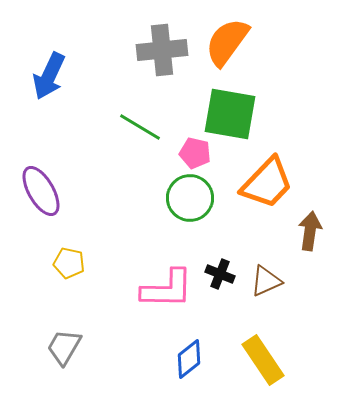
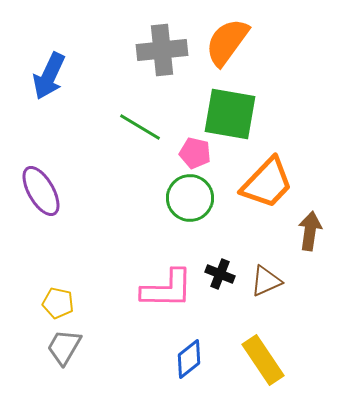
yellow pentagon: moved 11 px left, 40 px down
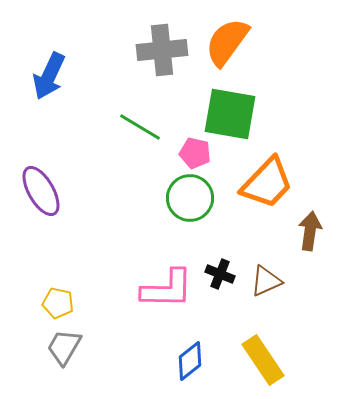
blue diamond: moved 1 px right, 2 px down
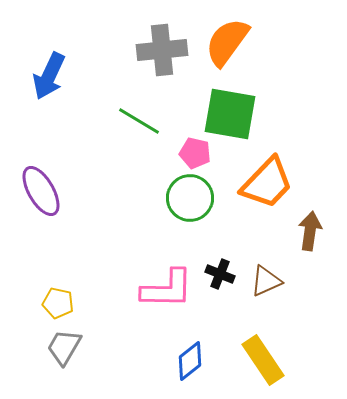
green line: moved 1 px left, 6 px up
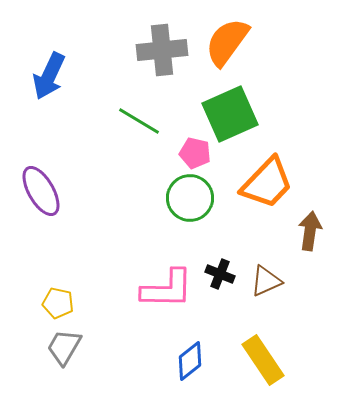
green square: rotated 34 degrees counterclockwise
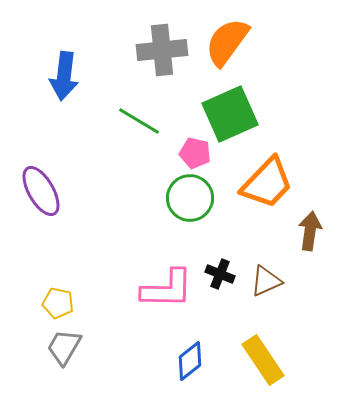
blue arrow: moved 15 px right; rotated 18 degrees counterclockwise
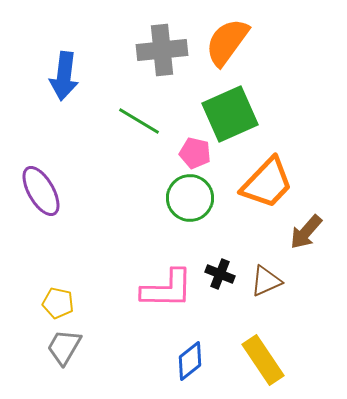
brown arrow: moved 4 px left, 1 px down; rotated 147 degrees counterclockwise
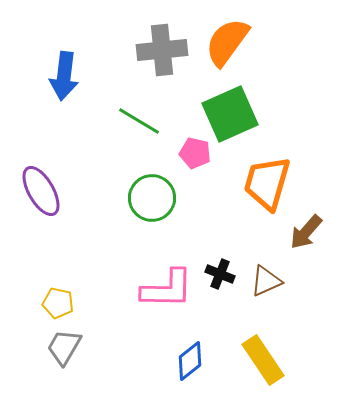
orange trapezoid: rotated 152 degrees clockwise
green circle: moved 38 px left
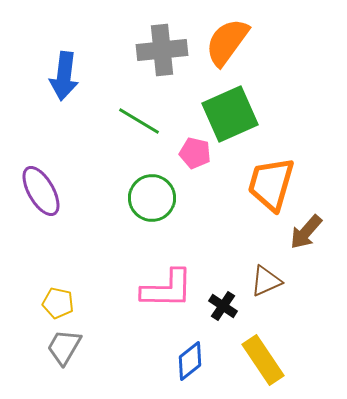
orange trapezoid: moved 4 px right, 1 px down
black cross: moved 3 px right, 32 px down; rotated 12 degrees clockwise
